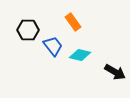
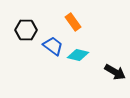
black hexagon: moved 2 px left
blue trapezoid: rotated 15 degrees counterclockwise
cyan diamond: moved 2 px left
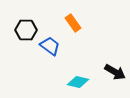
orange rectangle: moved 1 px down
blue trapezoid: moved 3 px left
cyan diamond: moved 27 px down
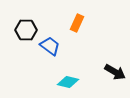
orange rectangle: moved 4 px right; rotated 60 degrees clockwise
cyan diamond: moved 10 px left
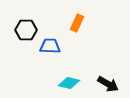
blue trapezoid: rotated 35 degrees counterclockwise
black arrow: moved 7 px left, 12 px down
cyan diamond: moved 1 px right, 1 px down
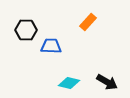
orange rectangle: moved 11 px right, 1 px up; rotated 18 degrees clockwise
blue trapezoid: moved 1 px right
black arrow: moved 1 px left, 2 px up
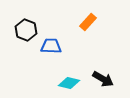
black hexagon: rotated 20 degrees clockwise
black arrow: moved 4 px left, 3 px up
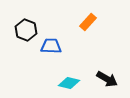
black arrow: moved 4 px right
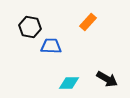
black hexagon: moved 4 px right, 3 px up; rotated 10 degrees counterclockwise
cyan diamond: rotated 15 degrees counterclockwise
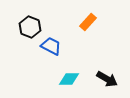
black hexagon: rotated 10 degrees clockwise
blue trapezoid: rotated 25 degrees clockwise
cyan diamond: moved 4 px up
